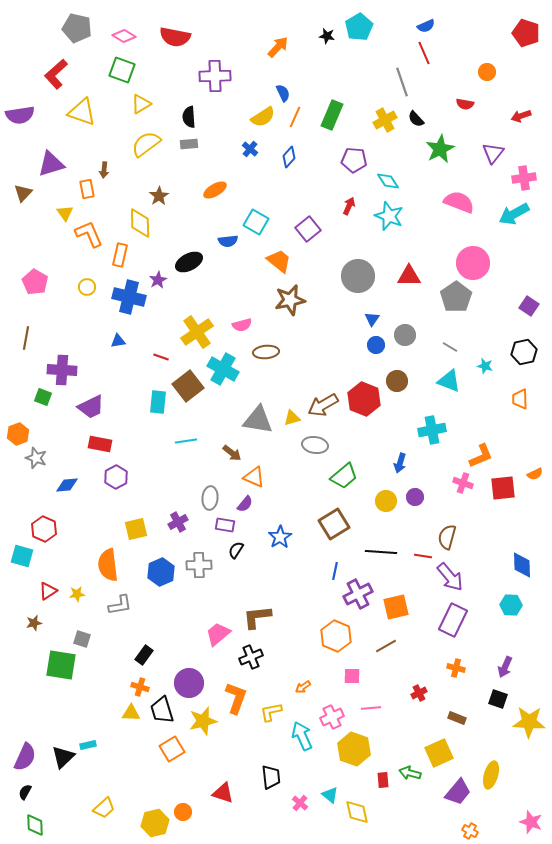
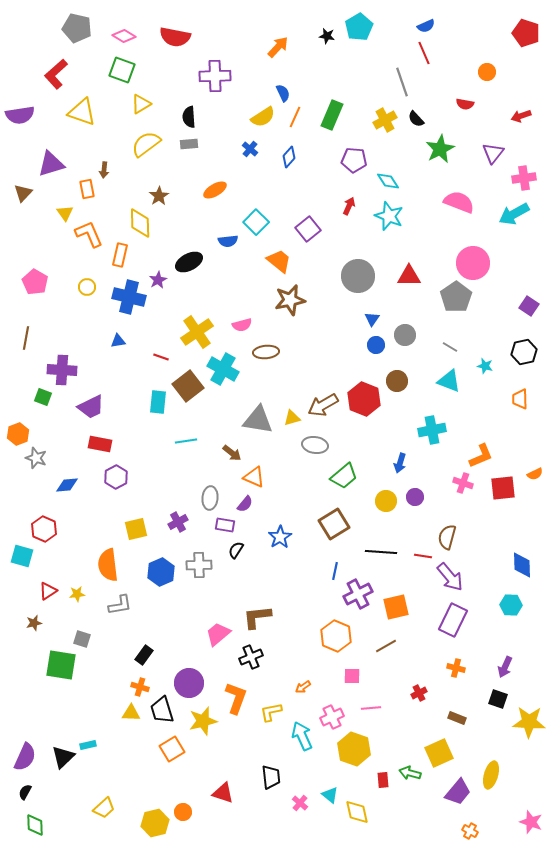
cyan square at (256, 222): rotated 15 degrees clockwise
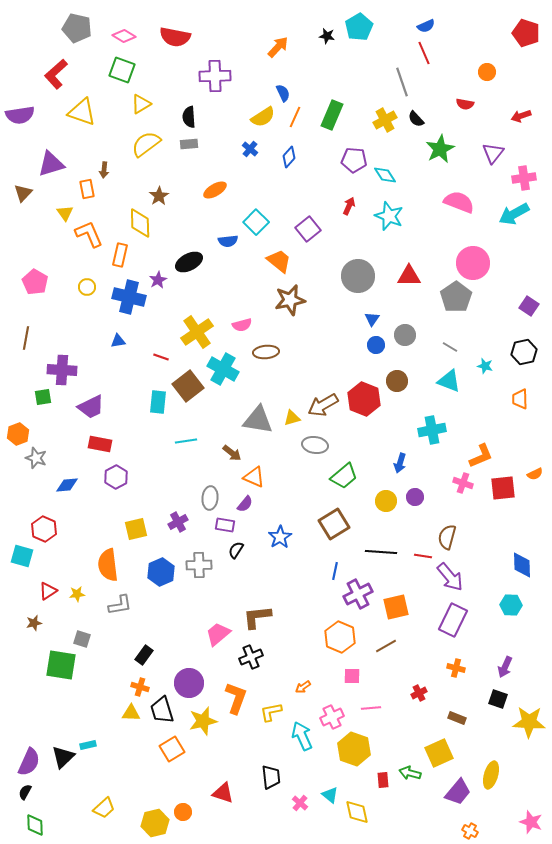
cyan diamond at (388, 181): moved 3 px left, 6 px up
green square at (43, 397): rotated 30 degrees counterclockwise
orange hexagon at (336, 636): moved 4 px right, 1 px down
purple semicircle at (25, 757): moved 4 px right, 5 px down
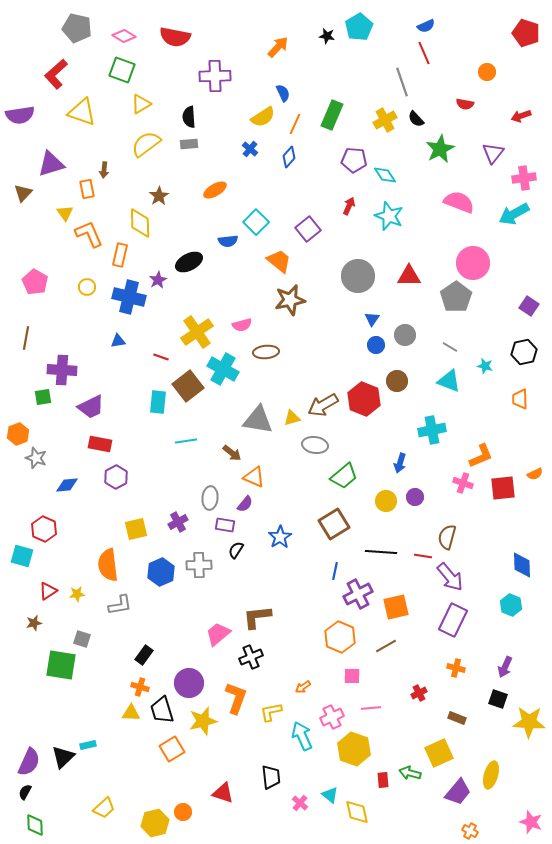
orange line at (295, 117): moved 7 px down
cyan hexagon at (511, 605): rotated 20 degrees clockwise
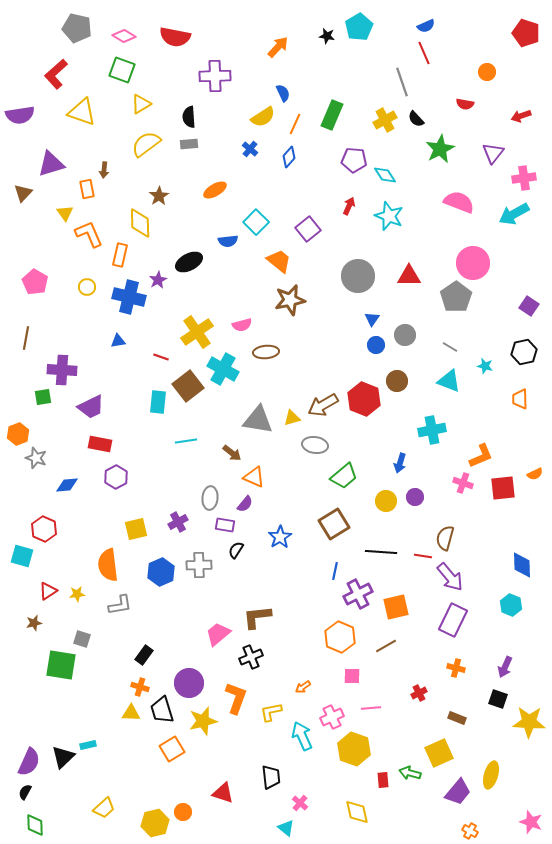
brown semicircle at (447, 537): moved 2 px left, 1 px down
cyan triangle at (330, 795): moved 44 px left, 33 px down
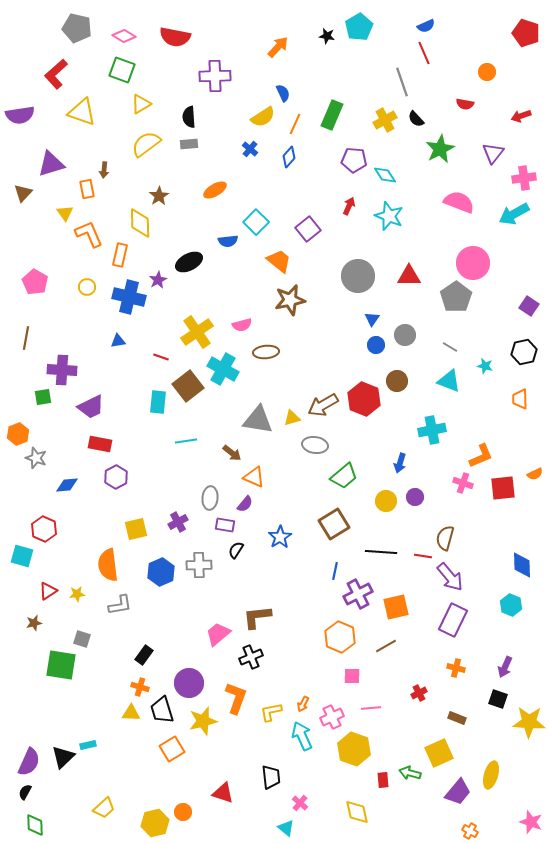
orange arrow at (303, 687): moved 17 px down; rotated 28 degrees counterclockwise
